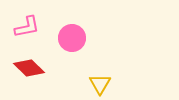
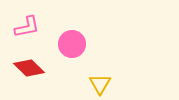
pink circle: moved 6 px down
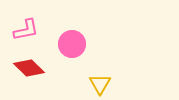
pink L-shape: moved 1 px left, 3 px down
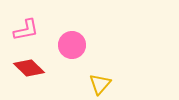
pink circle: moved 1 px down
yellow triangle: rotated 10 degrees clockwise
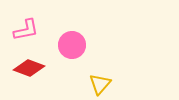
red diamond: rotated 24 degrees counterclockwise
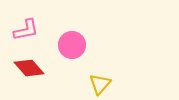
red diamond: rotated 28 degrees clockwise
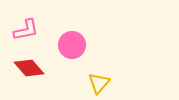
yellow triangle: moved 1 px left, 1 px up
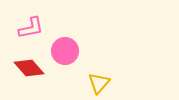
pink L-shape: moved 5 px right, 2 px up
pink circle: moved 7 px left, 6 px down
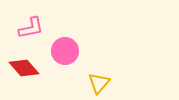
red diamond: moved 5 px left
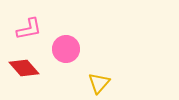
pink L-shape: moved 2 px left, 1 px down
pink circle: moved 1 px right, 2 px up
